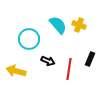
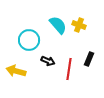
cyan circle: moved 1 px down
black rectangle: moved 1 px left
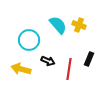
yellow arrow: moved 5 px right, 2 px up
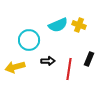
cyan semicircle: rotated 108 degrees clockwise
black arrow: rotated 24 degrees counterclockwise
yellow arrow: moved 6 px left, 2 px up; rotated 30 degrees counterclockwise
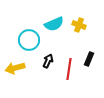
cyan semicircle: moved 4 px left, 1 px up
black arrow: rotated 64 degrees counterclockwise
yellow arrow: moved 1 px down
